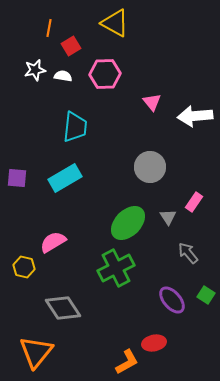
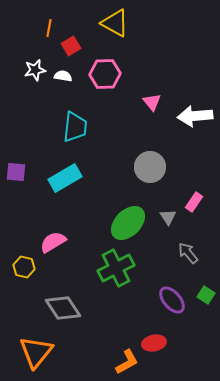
purple square: moved 1 px left, 6 px up
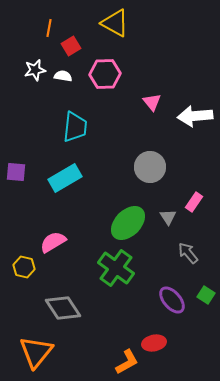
green cross: rotated 27 degrees counterclockwise
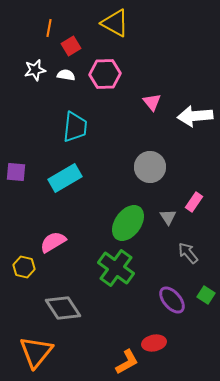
white semicircle: moved 3 px right, 1 px up
green ellipse: rotated 9 degrees counterclockwise
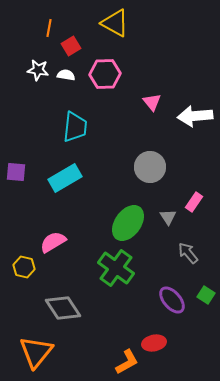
white star: moved 3 px right; rotated 20 degrees clockwise
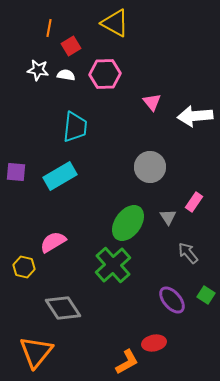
cyan rectangle: moved 5 px left, 2 px up
green cross: moved 3 px left, 3 px up; rotated 12 degrees clockwise
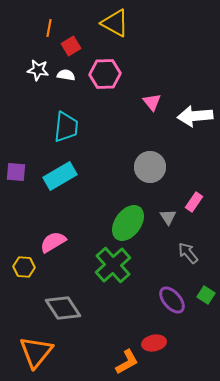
cyan trapezoid: moved 9 px left
yellow hexagon: rotated 10 degrees counterclockwise
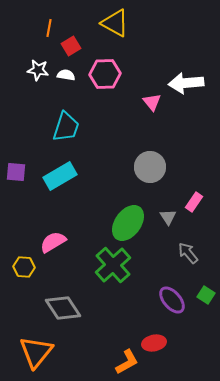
white arrow: moved 9 px left, 33 px up
cyan trapezoid: rotated 12 degrees clockwise
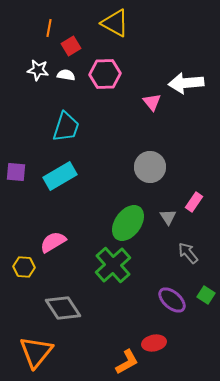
purple ellipse: rotated 8 degrees counterclockwise
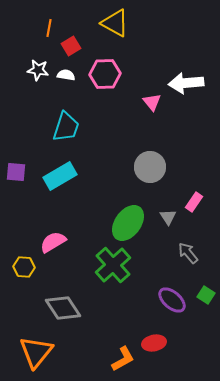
orange L-shape: moved 4 px left, 3 px up
